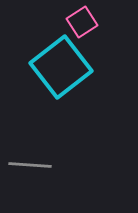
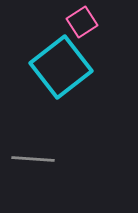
gray line: moved 3 px right, 6 px up
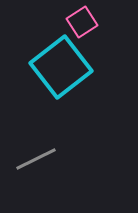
gray line: moved 3 px right; rotated 30 degrees counterclockwise
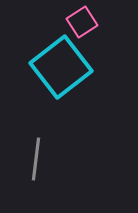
gray line: rotated 57 degrees counterclockwise
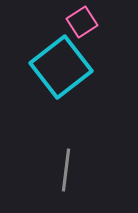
gray line: moved 30 px right, 11 px down
